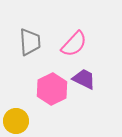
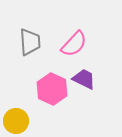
pink hexagon: rotated 8 degrees counterclockwise
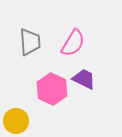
pink semicircle: moved 1 px left, 1 px up; rotated 12 degrees counterclockwise
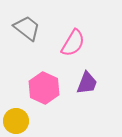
gray trapezoid: moved 3 px left, 14 px up; rotated 48 degrees counterclockwise
purple trapezoid: moved 3 px right, 4 px down; rotated 85 degrees clockwise
pink hexagon: moved 8 px left, 1 px up
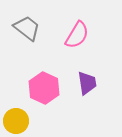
pink semicircle: moved 4 px right, 8 px up
purple trapezoid: rotated 30 degrees counterclockwise
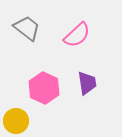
pink semicircle: rotated 16 degrees clockwise
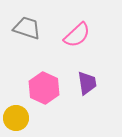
gray trapezoid: rotated 20 degrees counterclockwise
yellow circle: moved 3 px up
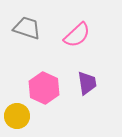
yellow circle: moved 1 px right, 2 px up
